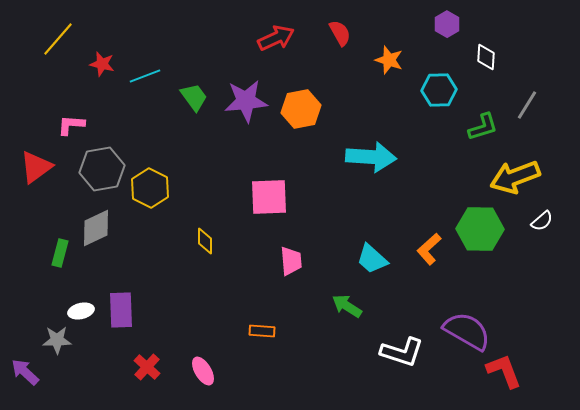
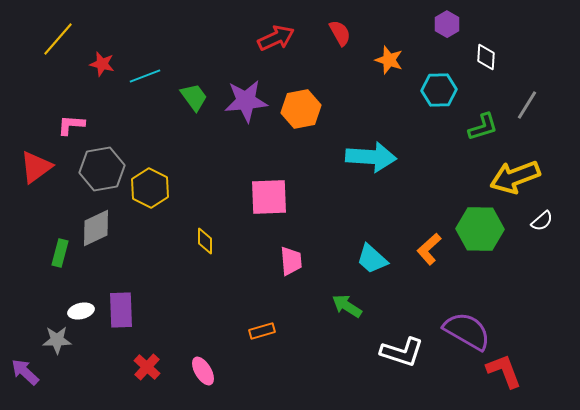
orange rectangle: rotated 20 degrees counterclockwise
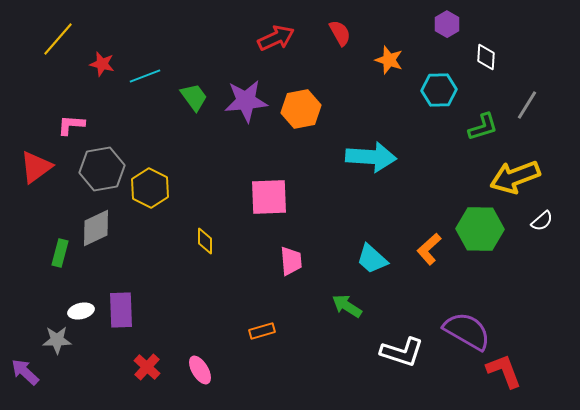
pink ellipse: moved 3 px left, 1 px up
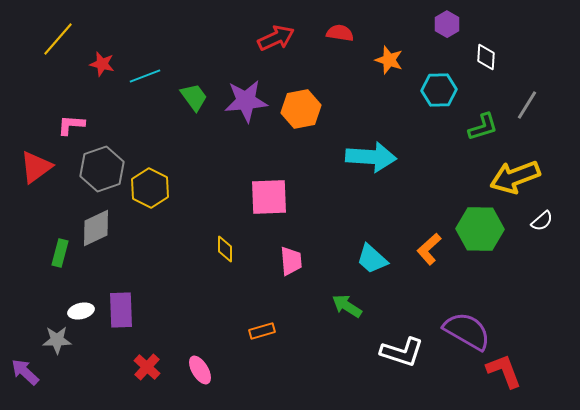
red semicircle: rotated 52 degrees counterclockwise
gray hexagon: rotated 9 degrees counterclockwise
yellow diamond: moved 20 px right, 8 px down
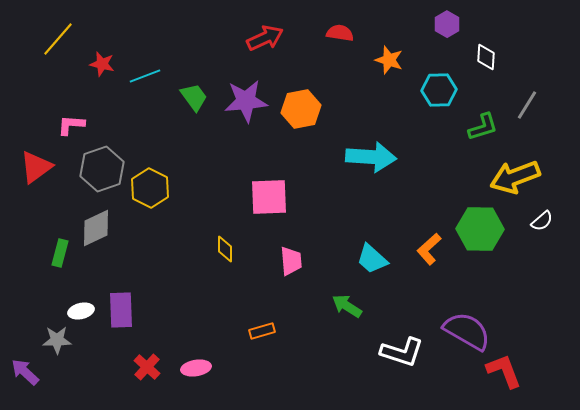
red arrow: moved 11 px left
pink ellipse: moved 4 px left, 2 px up; rotated 68 degrees counterclockwise
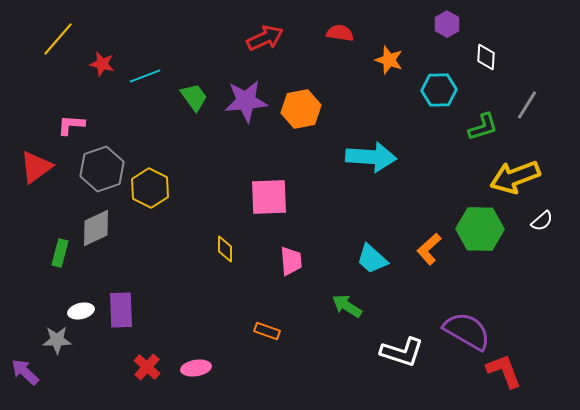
orange rectangle: moved 5 px right; rotated 35 degrees clockwise
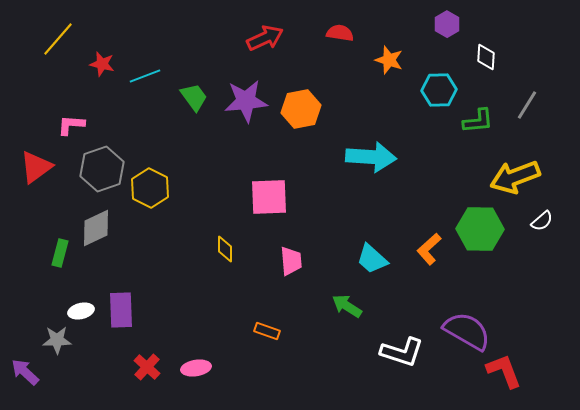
green L-shape: moved 5 px left, 6 px up; rotated 12 degrees clockwise
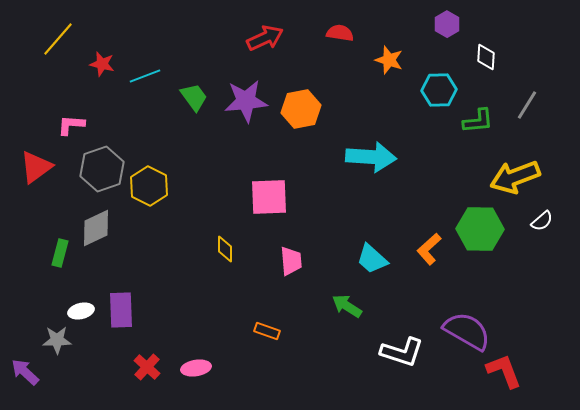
yellow hexagon: moved 1 px left, 2 px up
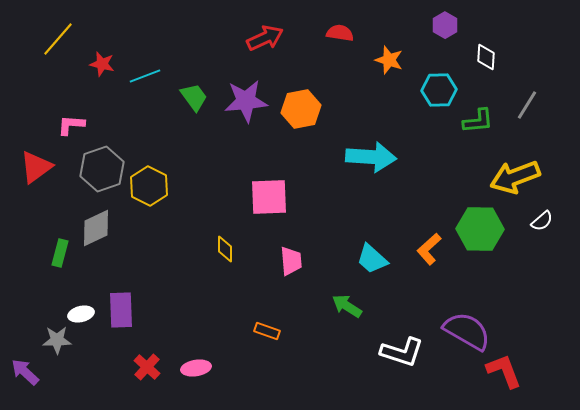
purple hexagon: moved 2 px left, 1 px down
white ellipse: moved 3 px down
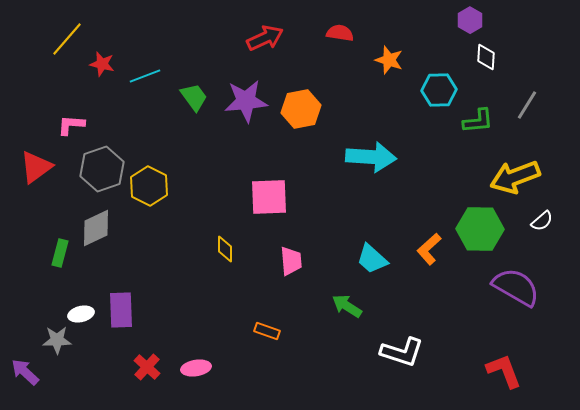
purple hexagon: moved 25 px right, 5 px up
yellow line: moved 9 px right
purple semicircle: moved 49 px right, 44 px up
